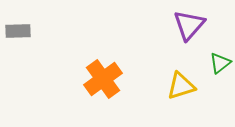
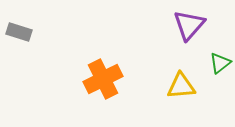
gray rectangle: moved 1 px right, 1 px down; rotated 20 degrees clockwise
orange cross: rotated 9 degrees clockwise
yellow triangle: rotated 12 degrees clockwise
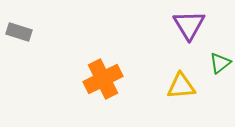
purple triangle: rotated 12 degrees counterclockwise
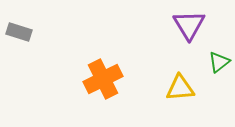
green triangle: moved 1 px left, 1 px up
yellow triangle: moved 1 px left, 2 px down
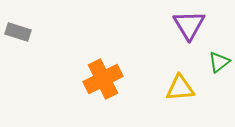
gray rectangle: moved 1 px left
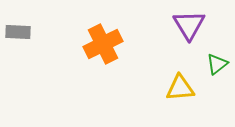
gray rectangle: rotated 15 degrees counterclockwise
green triangle: moved 2 px left, 2 px down
orange cross: moved 35 px up
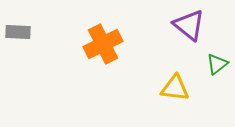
purple triangle: rotated 20 degrees counterclockwise
yellow triangle: moved 5 px left; rotated 12 degrees clockwise
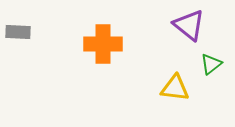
orange cross: rotated 27 degrees clockwise
green triangle: moved 6 px left
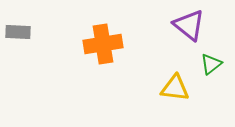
orange cross: rotated 9 degrees counterclockwise
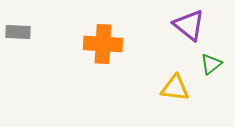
orange cross: rotated 12 degrees clockwise
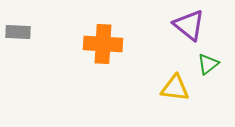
green triangle: moved 3 px left
